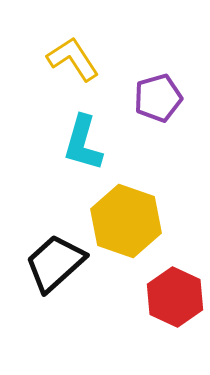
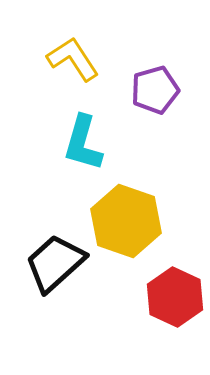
purple pentagon: moved 3 px left, 8 px up
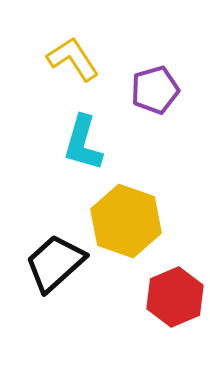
red hexagon: rotated 12 degrees clockwise
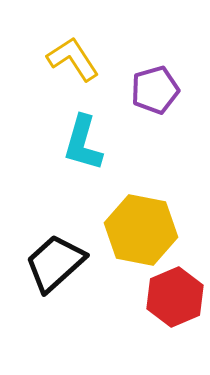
yellow hexagon: moved 15 px right, 9 px down; rotated 8 degrees counterclockwise
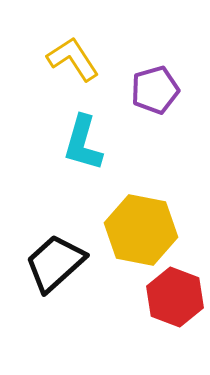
red hexagon: rotated 16 degrees counterclockwise
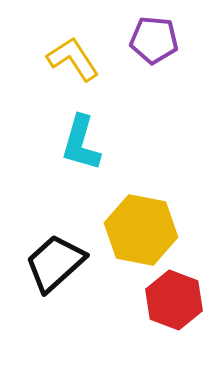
purple pentagon: moved 1 px left, 50 px up; rotated 21 degrees clockwise
cyan L-shape: moved 2 px left
red hexagon: moved 1 px left, 3 px down
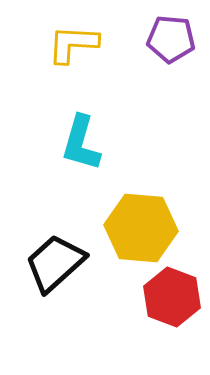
purple pentagon: moved 17 px right, 1 px up
yellow L-shape: moved 15 px up; rotated 54 degrees counterclockwise
yellow hexagon: moved 2 px up; rotated 6 degrees counterclockwise
red hexagon: moved 2 px left, 3 px up
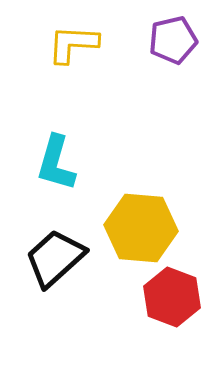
purple pentagon: moved 2 px right, 1 px down; rotated 18 degrees counterclockwise
cyan L-shape: moved 25 px left, 20 px down
black trapezoid: moved 5 px up
